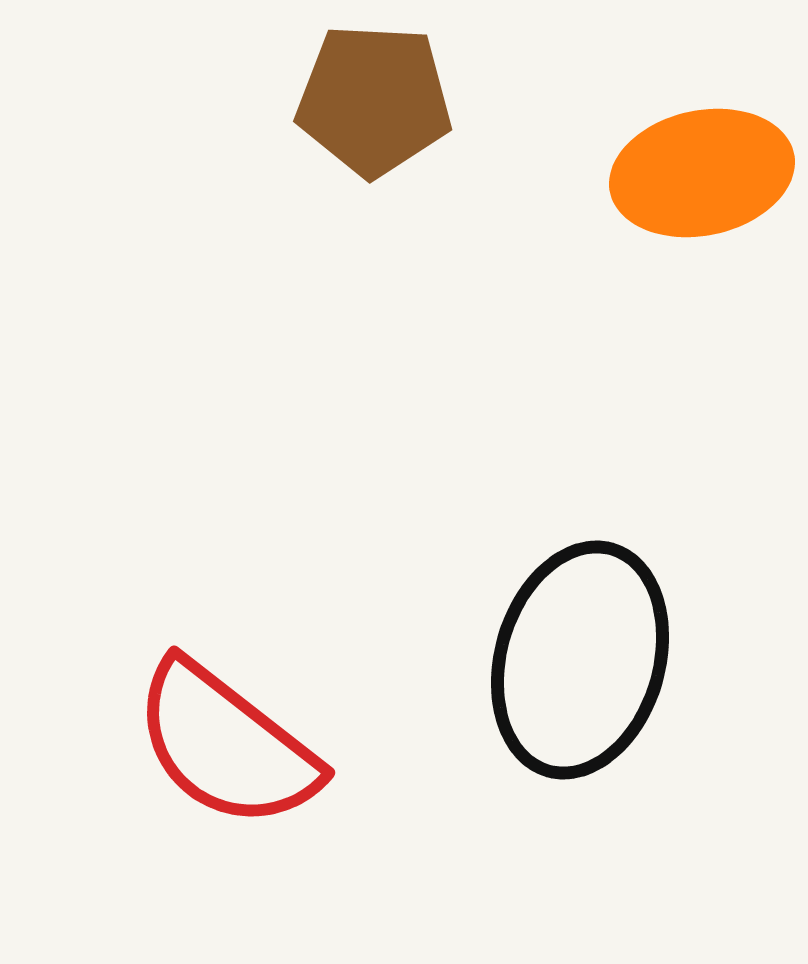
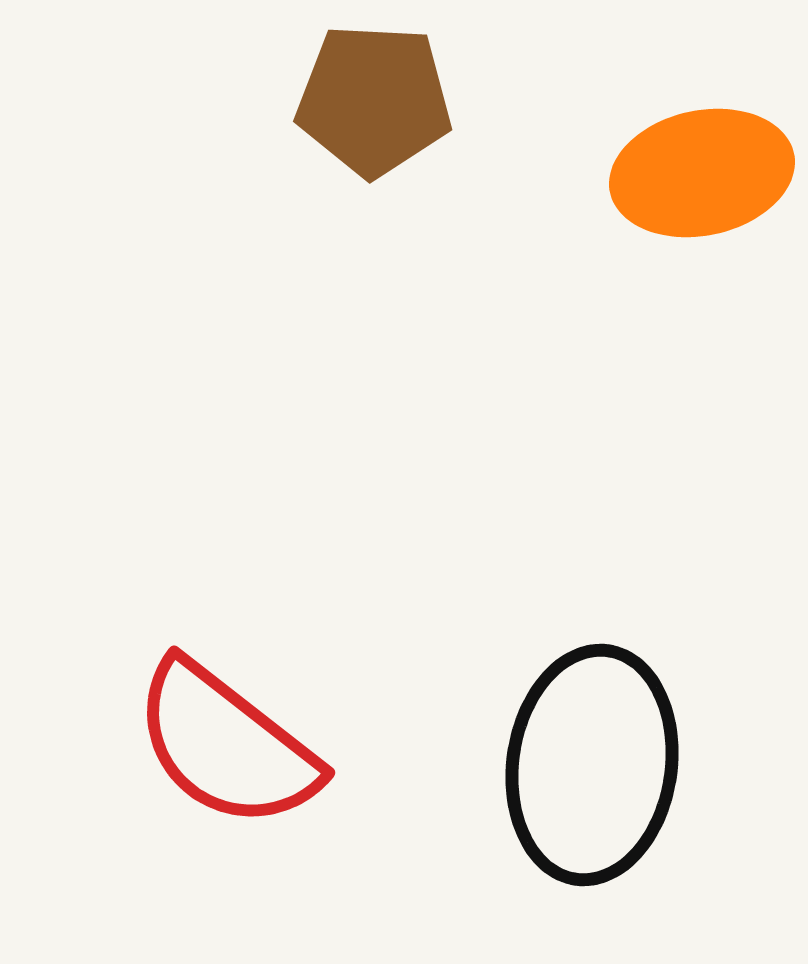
black ellipse: moved 12 px right, 105 px down; rotated 8 degrees counterclockwise
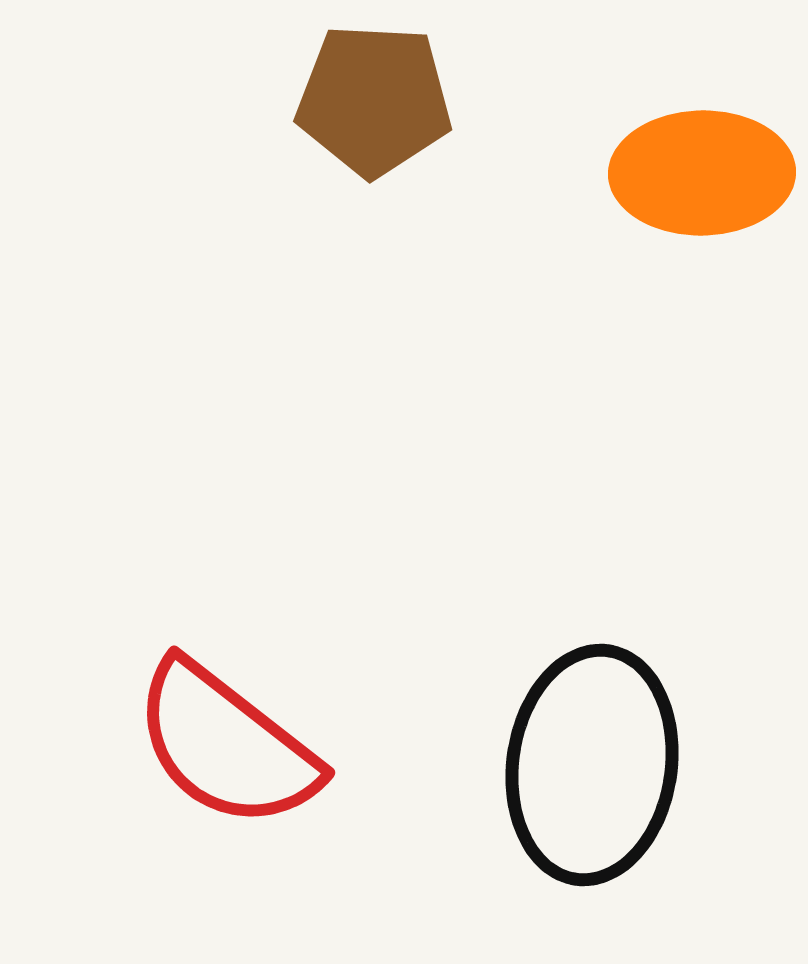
orange ellipse: rotated 11 degrees clockwise
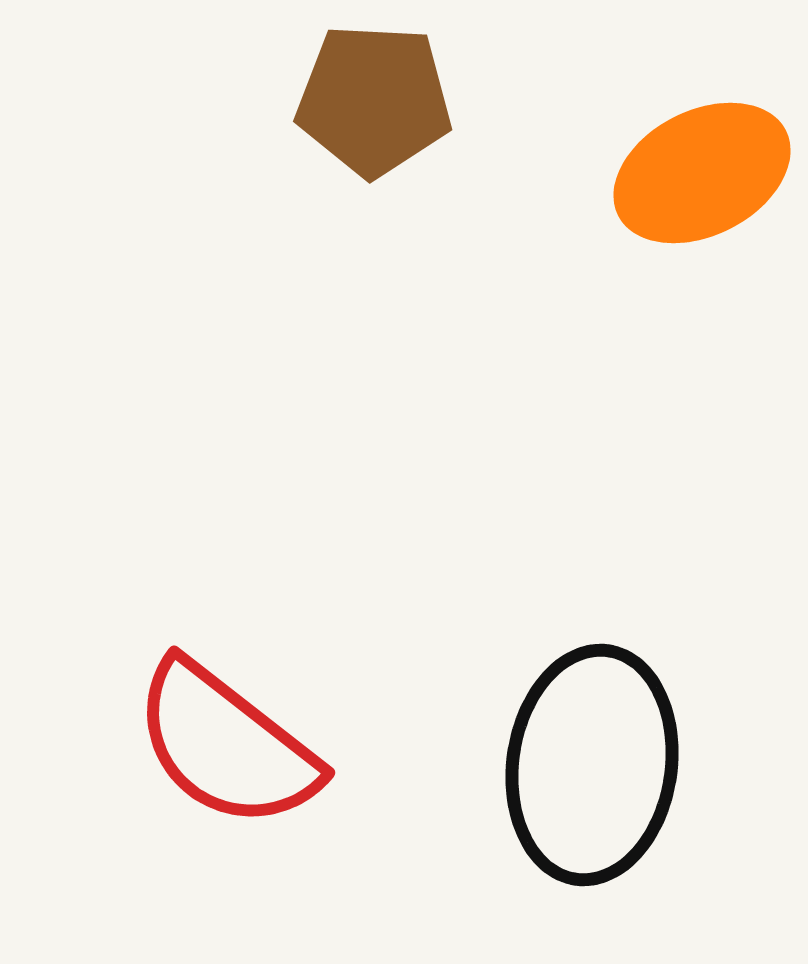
orange ellipse: rotated 26 degrees counterclockwise
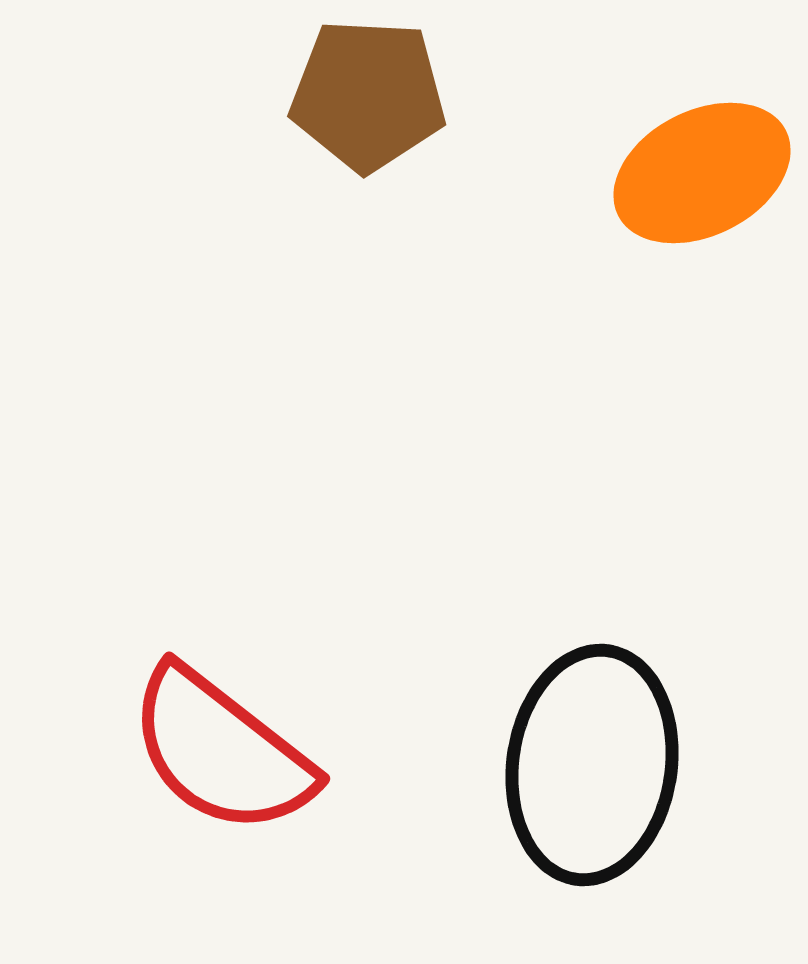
brown pentagon: moved 6 px left, 5 px up
red semicircle: moved 5 px left, 6 px down
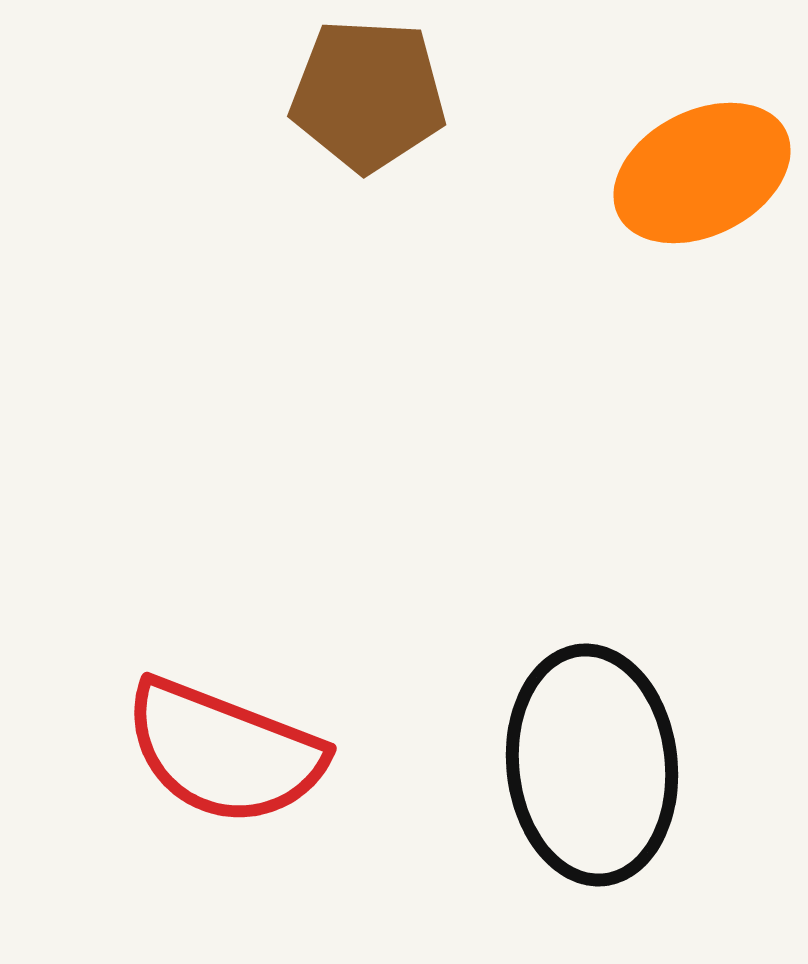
red semicircle: moved 3 px right, 1 px down; rotated 17 degrees counterclockwise
black ellipse: rotated 14 degrees counterclockwise
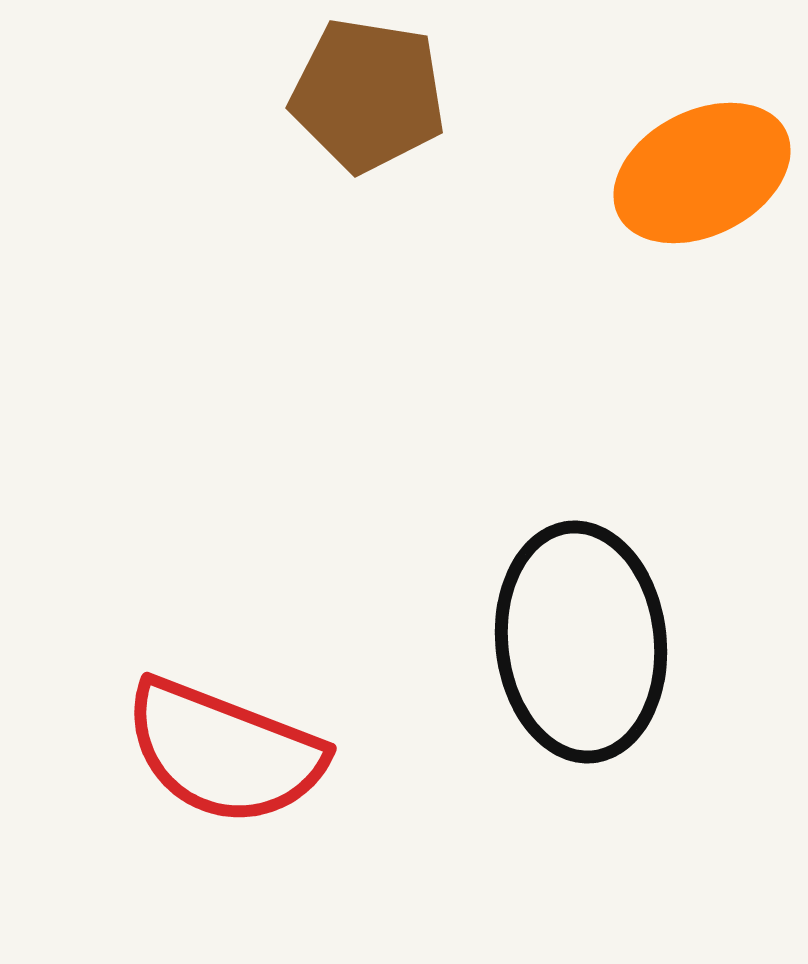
brown pentagon: rotated 6 degrees clockwise
black ellipse: moved 11 px left, 123 px up
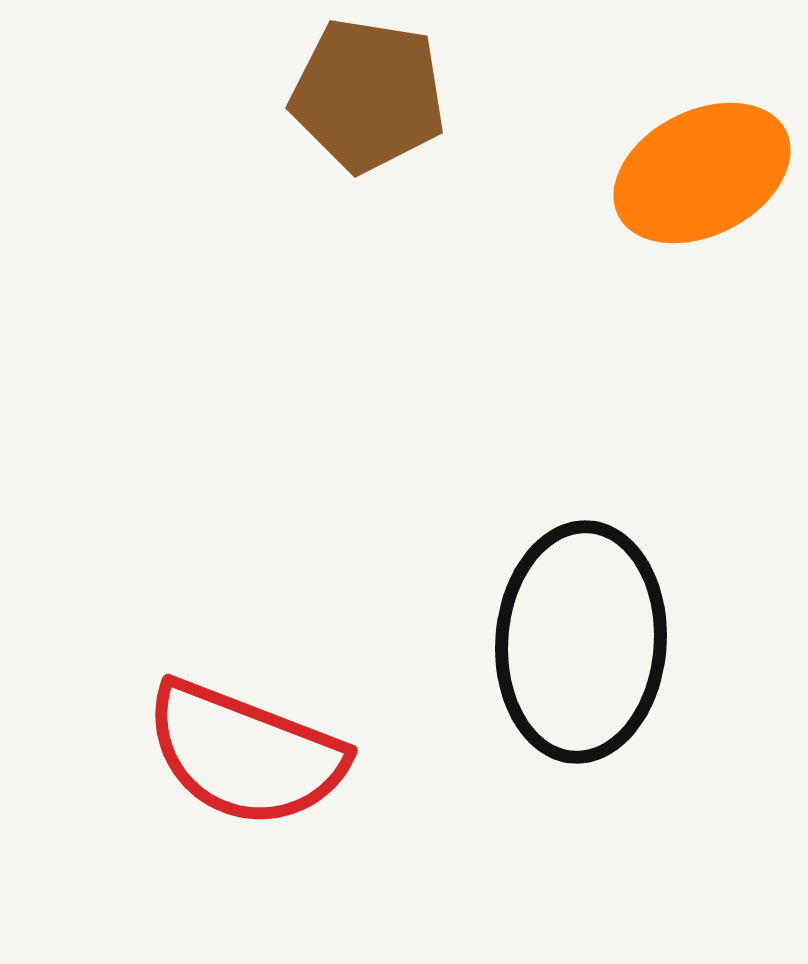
black ellipse: rotated 10 degrees clockwise
red semicircle: moved 21 px right, 2 px down
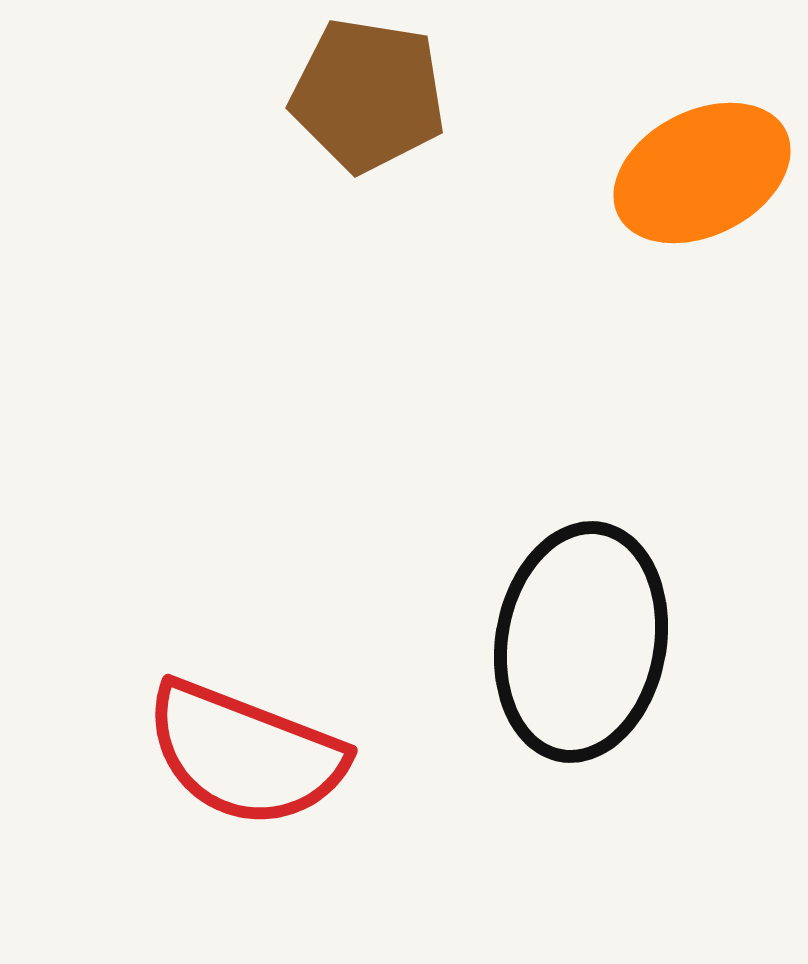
black ellipse: rotated 6 degrees clockwise
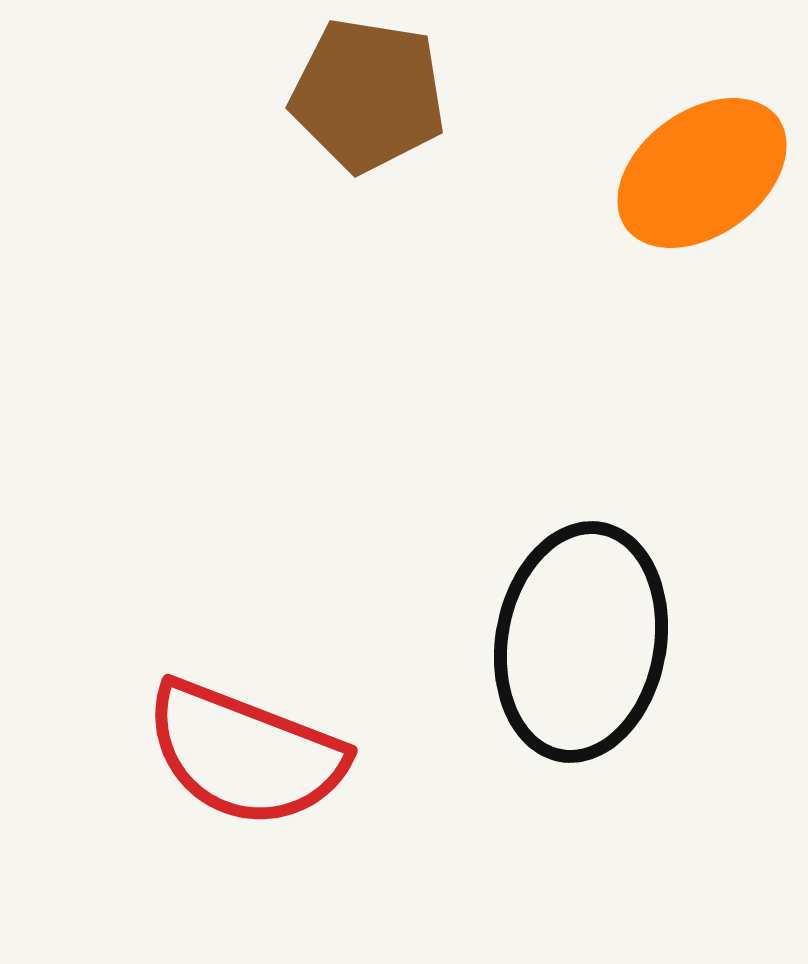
orange ellipse: rotated 9 degrees counterclockwise
